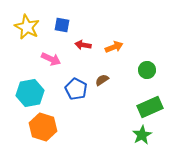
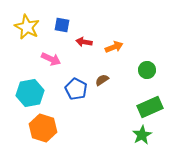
red arrow: moved 1 px right, 3 px up
orange hexagon: moved 1 px down
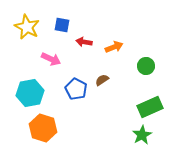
green circle: moved 1 px left, 4 px up
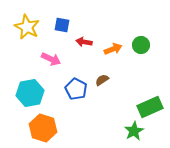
orange arrow: moved 1 px left, 2 px down
green circle: moved 5 px left, 21 px up
green star: moved 8 px left, 4 px up
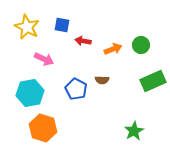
red arrow: moved 1 px left, 1 px up
pink arrow: moved 7 px left
brown semicircle: rotated 144 degrees counterclockwise
green rectangle: moved 3 px right, 26 px up
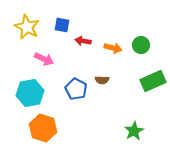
orange arrow: moved 1 px up; rotated 36 degrees clockwise
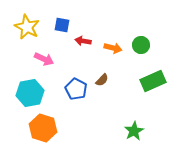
brown semicircle: rotated 48 degrees counterclockwise
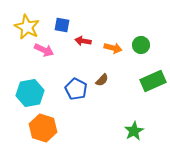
pink arrow: moved 9 px up
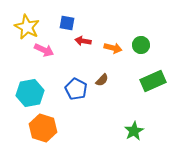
blue square: moved 5 px right, 2 px up
